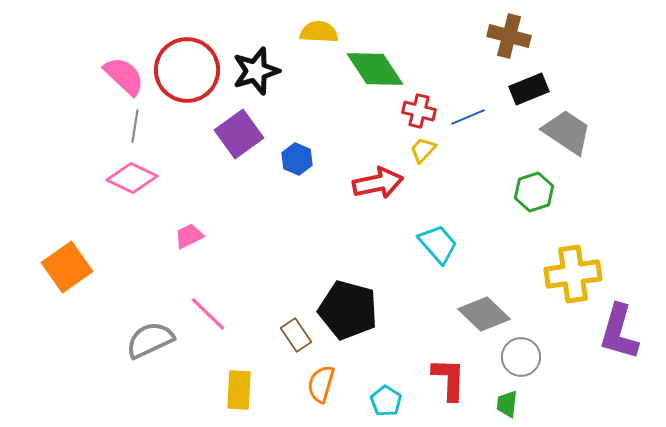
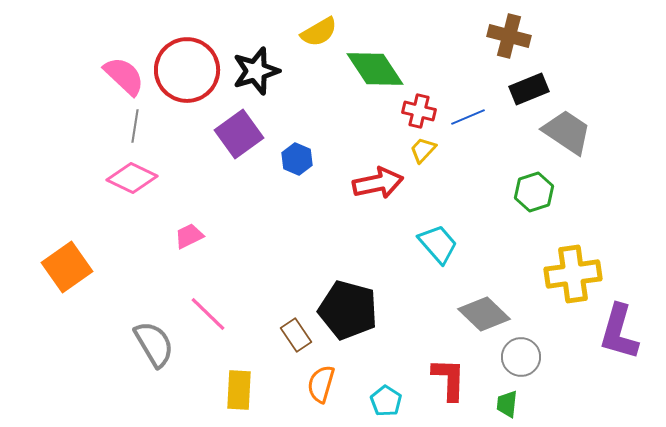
yellow semicircle: rotated 147 degrees clockwise
gray semicircle: moved 4 px right, 4 px down; rotated 84 degrees clockwise
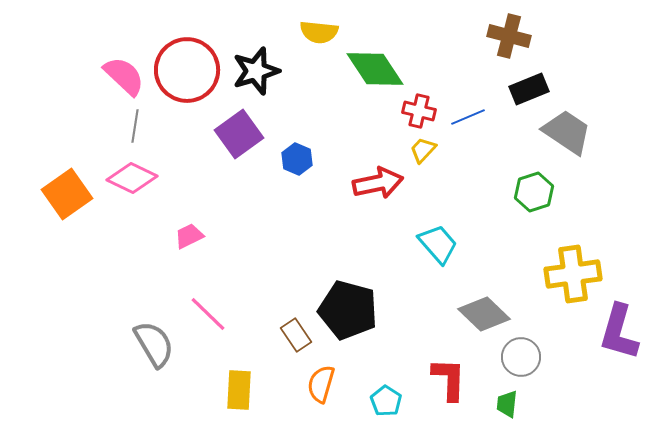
yellow semicircle: rotated 36 degrees clockwise
orange square: moved 73 px up
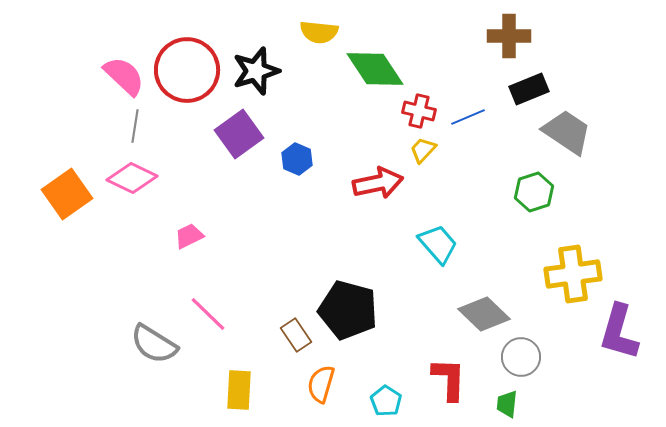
brown cross: rotated 15 degrees counterclockwise
gray semicircle: rotated 153 degrees clockwise
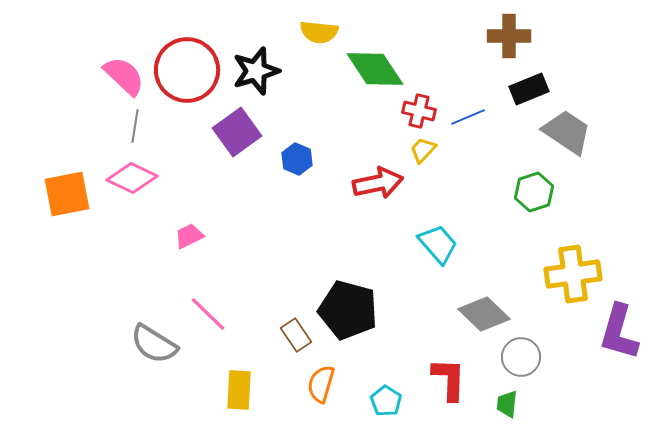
purple square: moved 2 px left, 2 px up
orange square: rotated 24 degrees clockwise
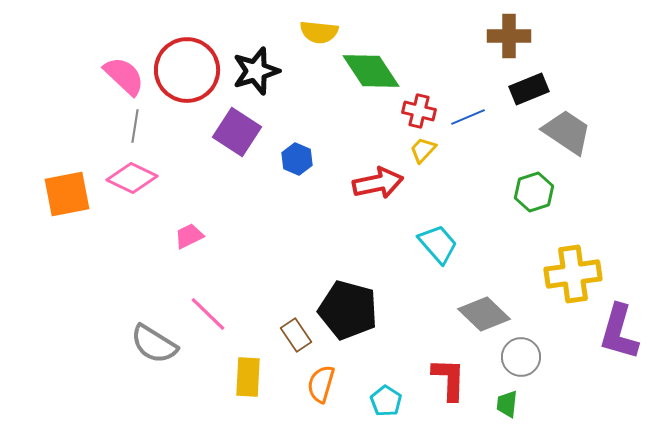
green diamond: moved 4 px left, 2 px down
purple square: rotated 21 degrees counterclockwise
yellow rectangle: moved 9 px right, 13 px up
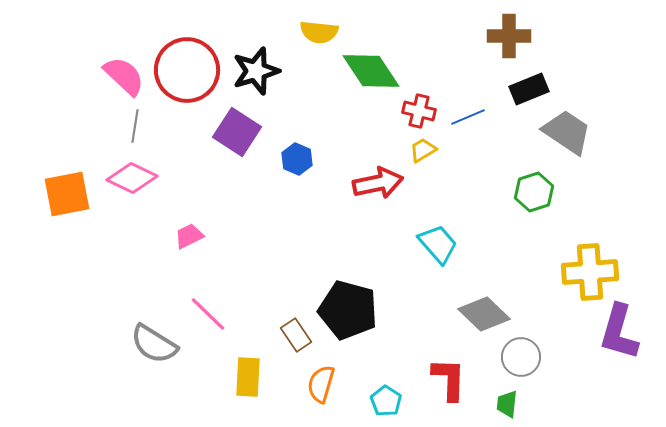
yellow trapezoid: rotated 16 degrees clockwise
yellow cross: moved 17 px right, 2 px up; rotated 4 degrees clockwise
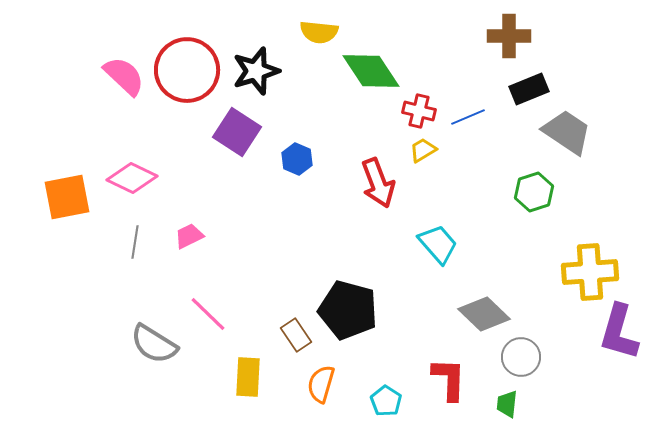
gray line: moved 116 px down
red arrow: rotated 81 degrees clockwise
orange square: moved 3 px down
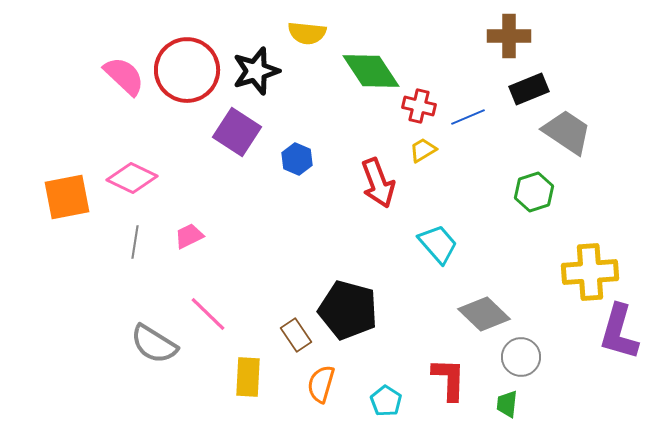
yellow semicircle: moved 12 px left, 1 px down
red cross: moved 5 px up
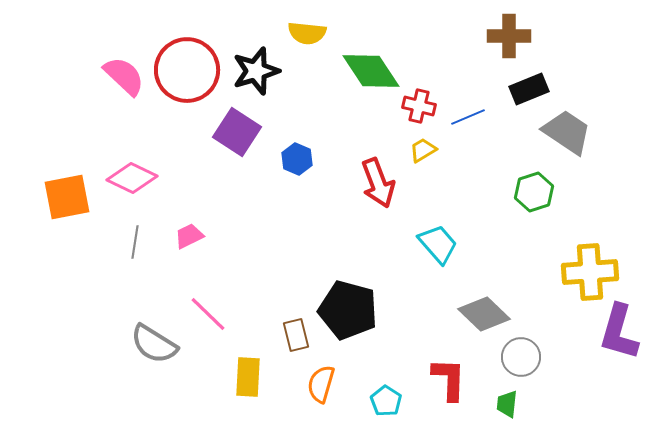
brown rectangle: rotated 20 degrees clockwise
